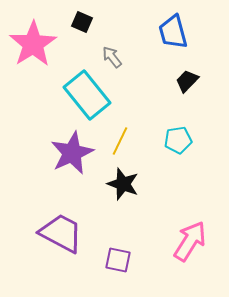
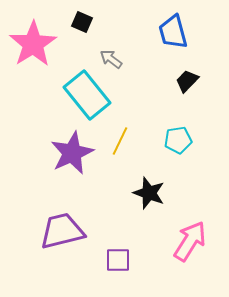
gray arrow: moved 1 px left, 2 px down; rotated 15 degrees counterclockwise
black star: moved 26 px right, 9 px down
purple trapezoid: moved 1 px right, 2 px up; rotated 42 degrees counterclockwise
purple square: rotated 12 degrees counterclockwise
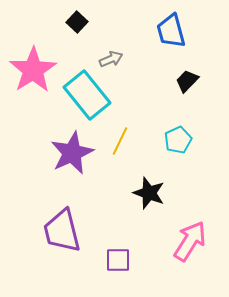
black square: moved 5 px left; rotated 20 degrees clockwise
blue trapezoid: moved 2 px left, 1 px up
pink star: moved 26 px down
gray arrow: rotated 120 degrees clockwise
cyan pentagon: rotated 16 degrees counterclockwise
purple trapezoid: rotated 90 degrees counterclockwise
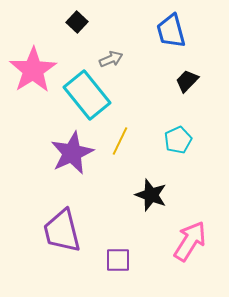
black star: moved 2 px right, 2 px down
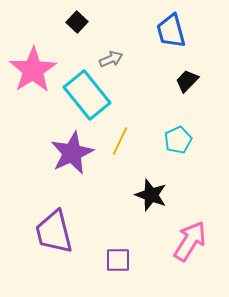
purple trapezoid: moved 8 px left, 1 px down
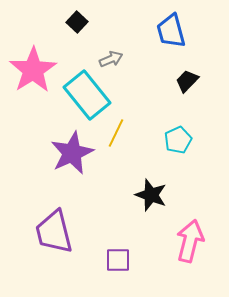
yellow line: moved 4 px left, 8 px up
pink arrow: rotated 18 degrees counterclockwise
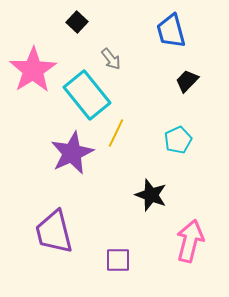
gray arrow: rotated 75 degrees clockwise
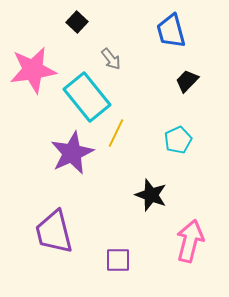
pink star: rotated 24 degrees clockwise
cyan rectangle: moved 2 px down
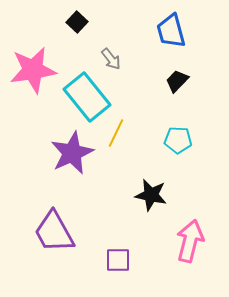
black trapezoid: moved 10 px left
cyan pentagon: rotated 28 degrees clockwise
black star: rotated 8 degrees counterclockwise
purple trapezoid: rotated 15 degrees counterclockwise
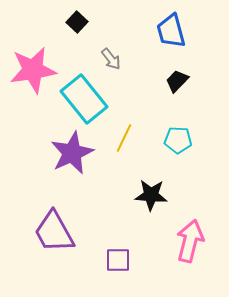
cyan rectangle: moved 3 px left, 2 px down
yellow line: moved 8 px right, 5 px down
black star: rotated 8 degrees counterclockwise
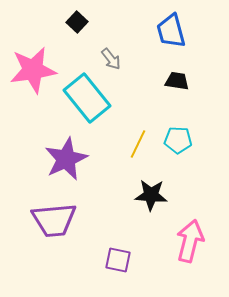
black trapezoid: rotated 55 degrees clockwise
cyan rectangle: moved 3 px right, 1 px up
yellow line: moved 14 px right, 6 px down
purple star: moved 6 px left, 6 px down
purple trapezoid: moved 12 px up; rotated 66 degrees counterclockwise
purple square: rotated 12 degrees clockwise
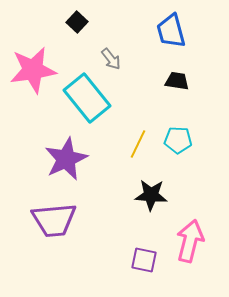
purple square: moved 26 px right
